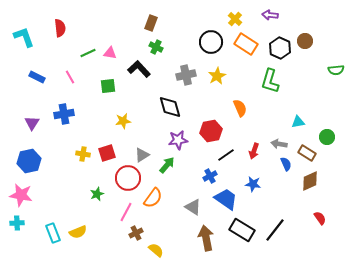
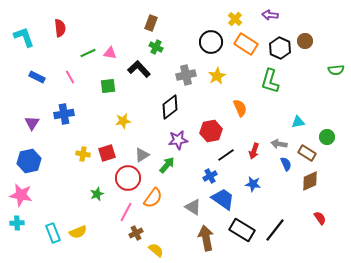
black diamond at (170, 107): rotated 70 degrees clockwise
blue trapezoid at (226, 199): moved 3 px left
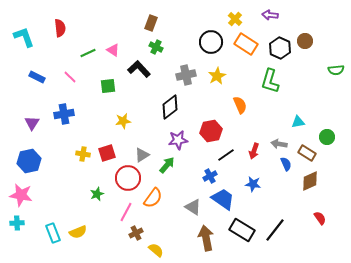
pink triangle at (110, 53): moved 3 px right, 3 px up; rotated 24 degrees clockwise
pink line at (70, 77): rotated 16 degrees counterclockwise
orange semicircle at (240, 108): moved 3 px up
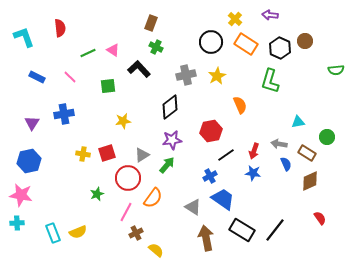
purple star at (178, 140): moved 6 px left
blue star at (253, 184): moved 11 px up
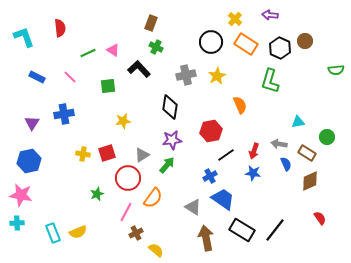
black diamond at (170, 107): rotated 45 degrees counterclockwise
